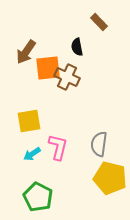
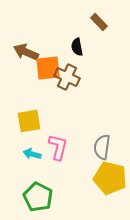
brown arrow: rotated 80 degrees clockwise
gray semicircle: moved 3 px right, 3 px down
cyan arrow: rotated 48 degrees clockwise
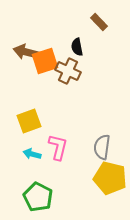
brown arrow: rotated 10 degrees counterclockwise
orange square: moved 3 px left, 7 px up; rotated 12 degrees counterclockwise
brown cross: moved 1 px right, 6 px up
yellow square: rotated 10 degrees counterclockwise
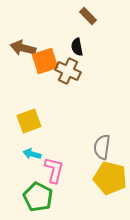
brown rectangle: moved 11 px left, 6 px up
brown arrow: moved 3 px left, 4 px up
pink L-shape: moved 4 px left, 23 px down
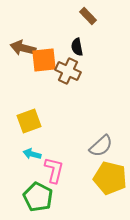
orange square: moved 1 px left, 1 px up; rotated 12 degrees clockwise
gray semicircle: moved 1 px left, 1 px up; rotated 140 degrees counterclockwise
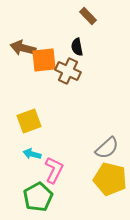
gray semicircle: moved 6 px right, 2 px down
pink L-shape: rotated 12 degrees clockwise
yellow pentagon: moved 1 px down
green pentagon: rotated 16 degrees clockwise
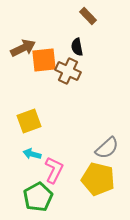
brown arrow: rotated 140 degrees clockwise
yellow pentagon: moved 12 px left
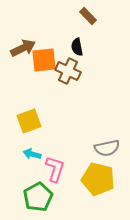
gray semicircle: rotated 30 degrees clockwise
pink L-shape: moved 1 px right, 1 px up; rotated 8 degrees counterclockwise
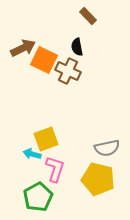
orange square: rotated 32 degrees clockwise
yellow square: moved 17 px right, 18 px down
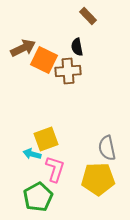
brown cross: rotated 30 degrees counterclockwise
gray semicircle: rotated 90 degrees clockwise
yellow pentagon: rotated 16 degrees counterclockwise
